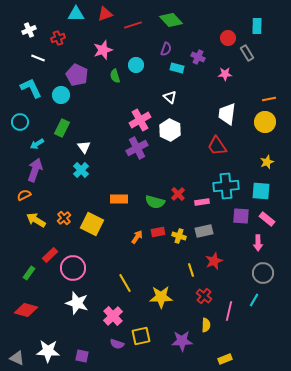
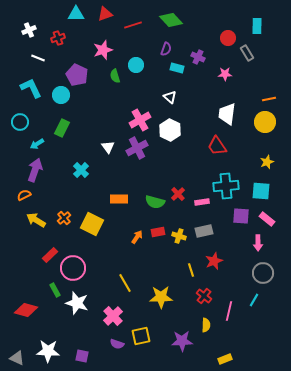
white triangle at (84, 147): moved 24 px right
green rectangle at (29, 273): moved 26 px right, 17 px down; rotated 64 degrees counterclockwise
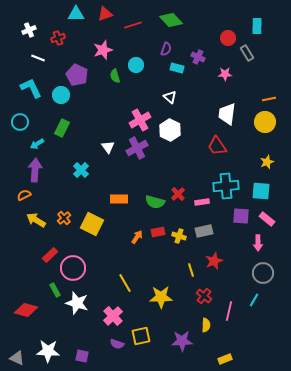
purple arrow at (35, 170): rotated 15 degrees counterclockwise
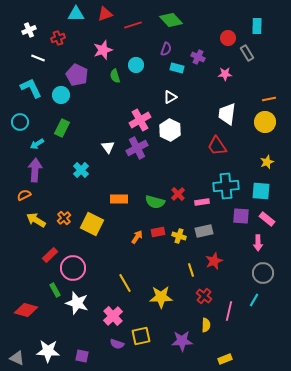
white triangle at (170, 97): rotated 48 degrees clockwise
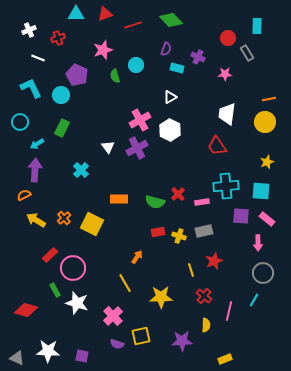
orange arrow at (137, 237): moved 20 px down
